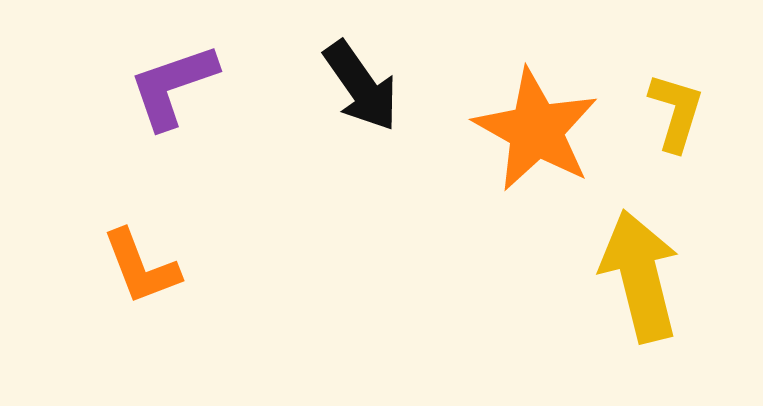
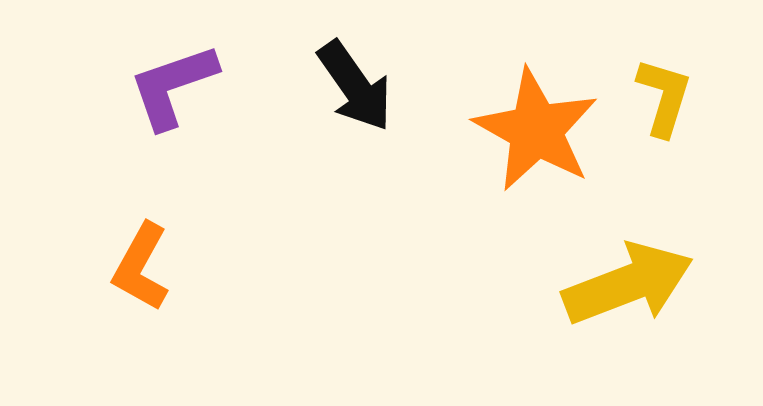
black arrow: moved 6 px left
yellow L-shape: moved 12 px left, 15 px up
orange L-shape: rotated 50 degrees clockwise
yellow arrow: moved 12 px left, 8 px down; rotated 83 degrees clockwise
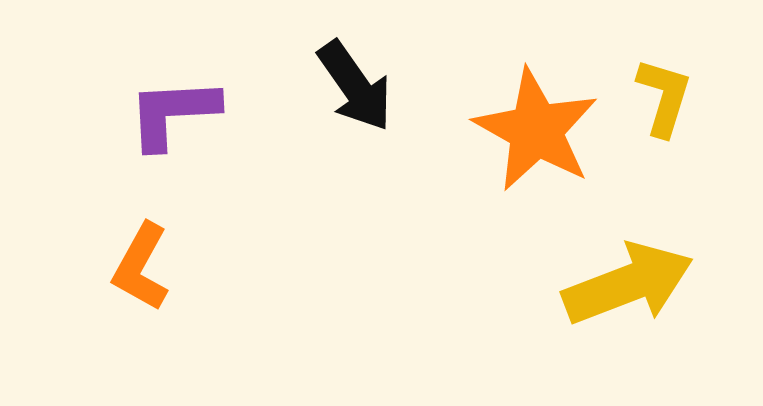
purple L-shape: moved 27 px down; rotated 16 degrees clockwise
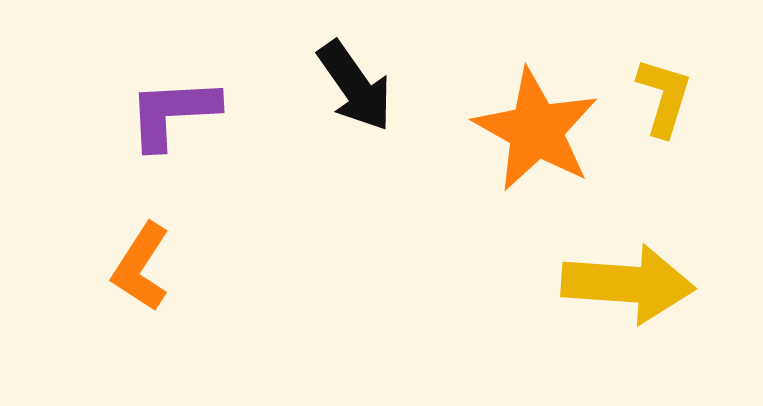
orange L-shape: rotated 4 degrees clockwise
yellow arrow: rotated 25 degrees clockwise
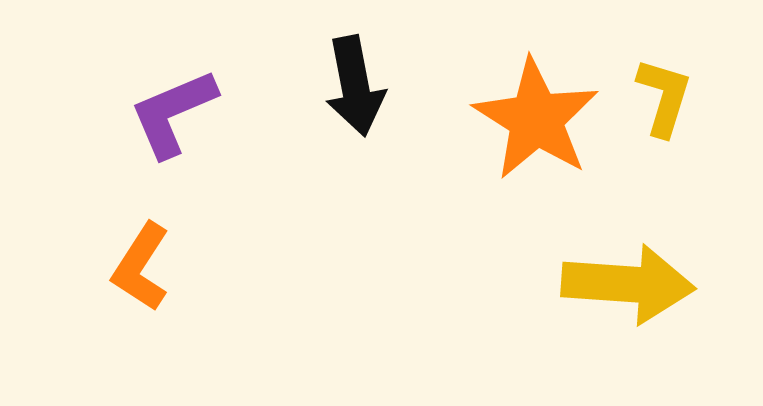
black arrow: rotated 24 degrees clockwise
purple L-shape: rotated 20 degrees counterclockwise
orange star: moved 11 px up; rotated 3 degrees clockwise
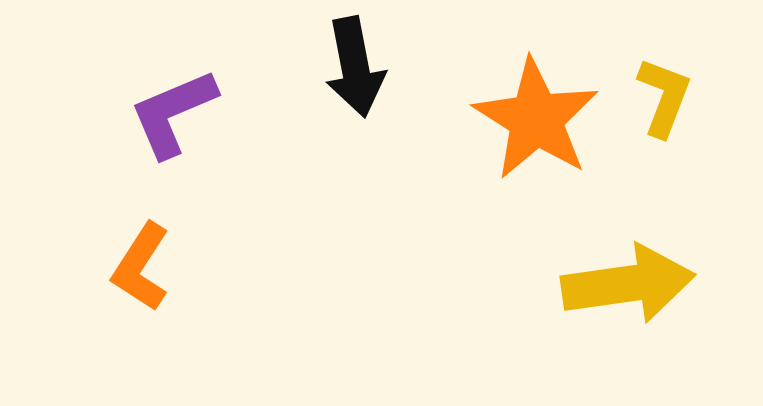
black arrow: moved 19 px up
yellow L-shape: rotated 4 degrees clockwise
yellow arrow: rotated 12 degrees counterclockwise
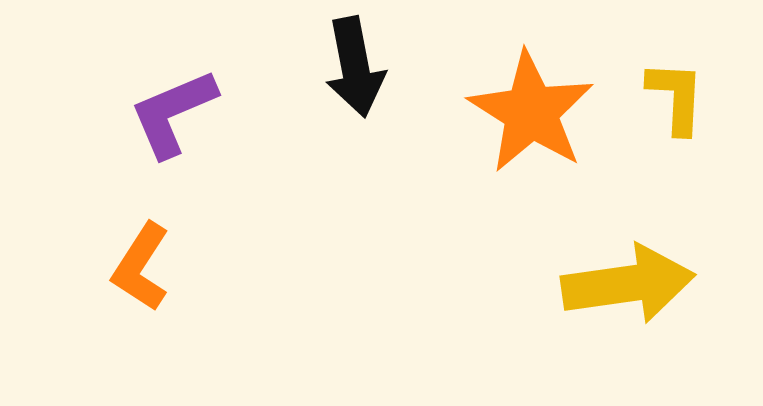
yellow L-shape: moved 12 px right; rotated 18 degrees counterclockwise
orange star: moved 5 px left, 7 px up
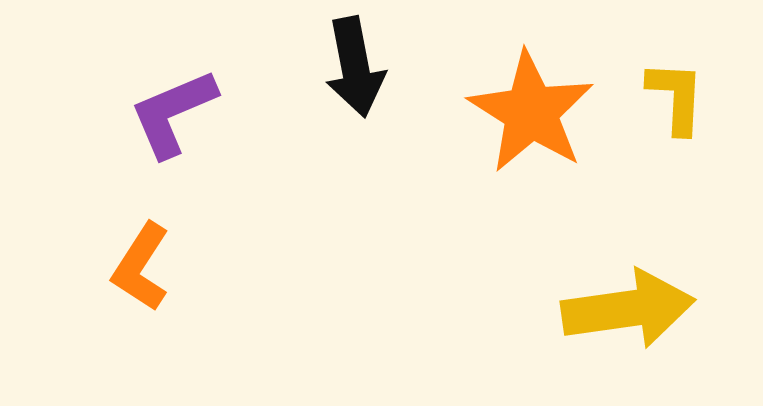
yellow arrow: moved 25 px down
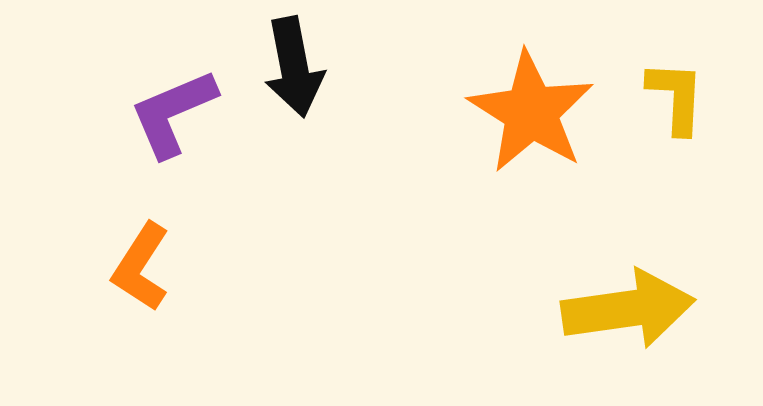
black arrow: moved 61 px left
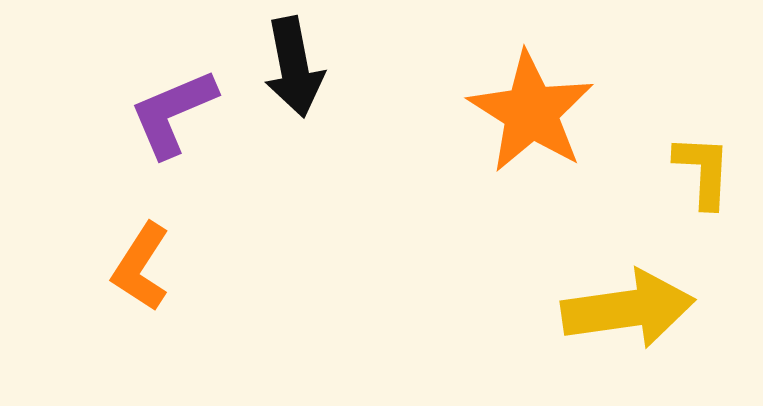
yellow L-shape: moved 27 px right, 74 px down
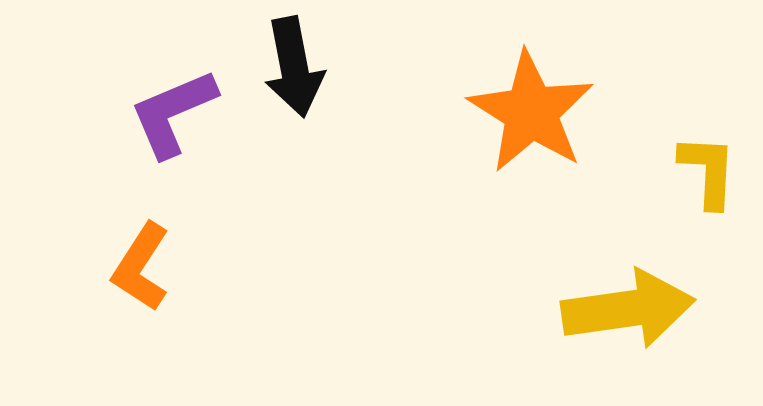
yellow L-shape: moved 5 px right
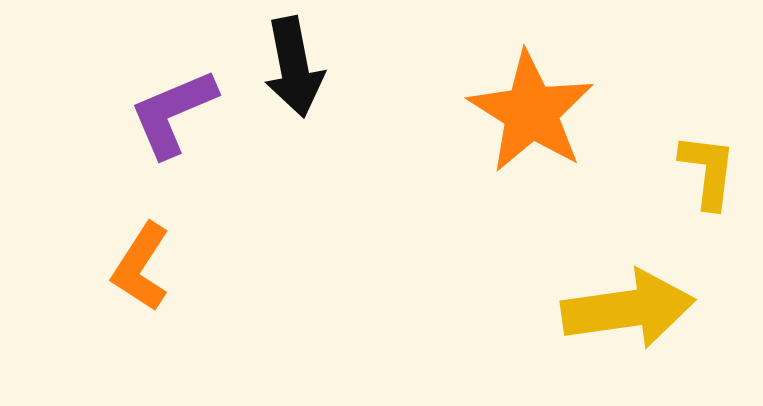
yellow L-shape: rotated 4 degrees clockwise
